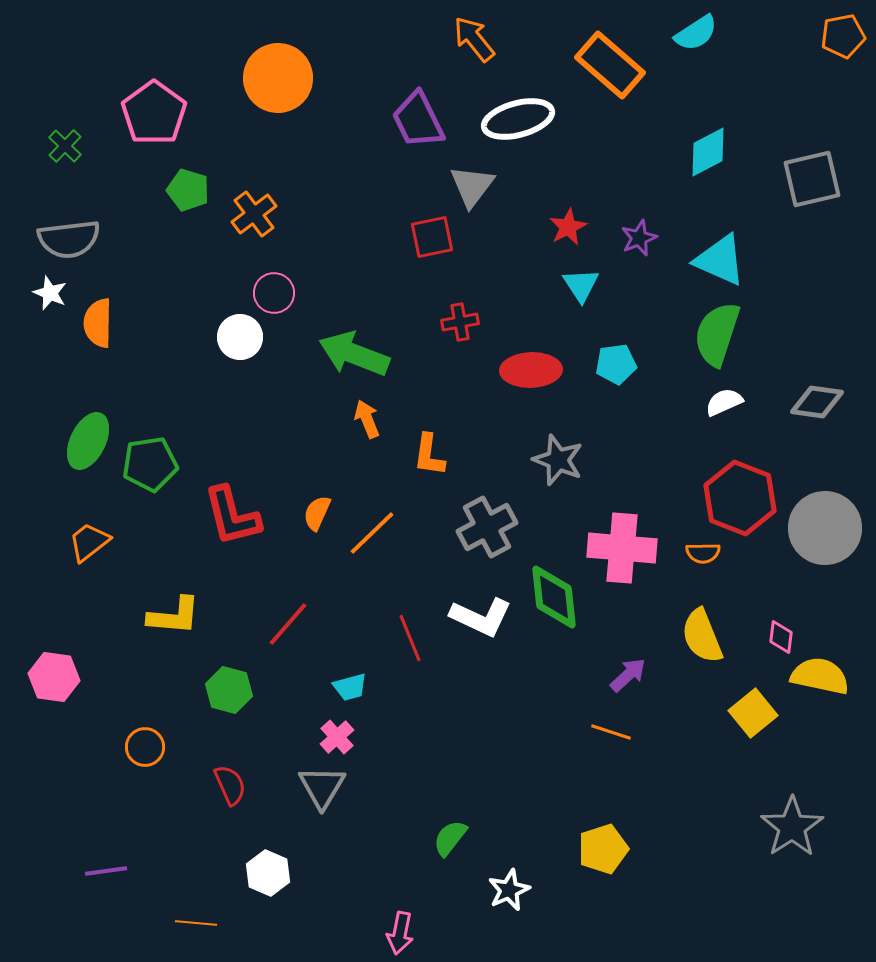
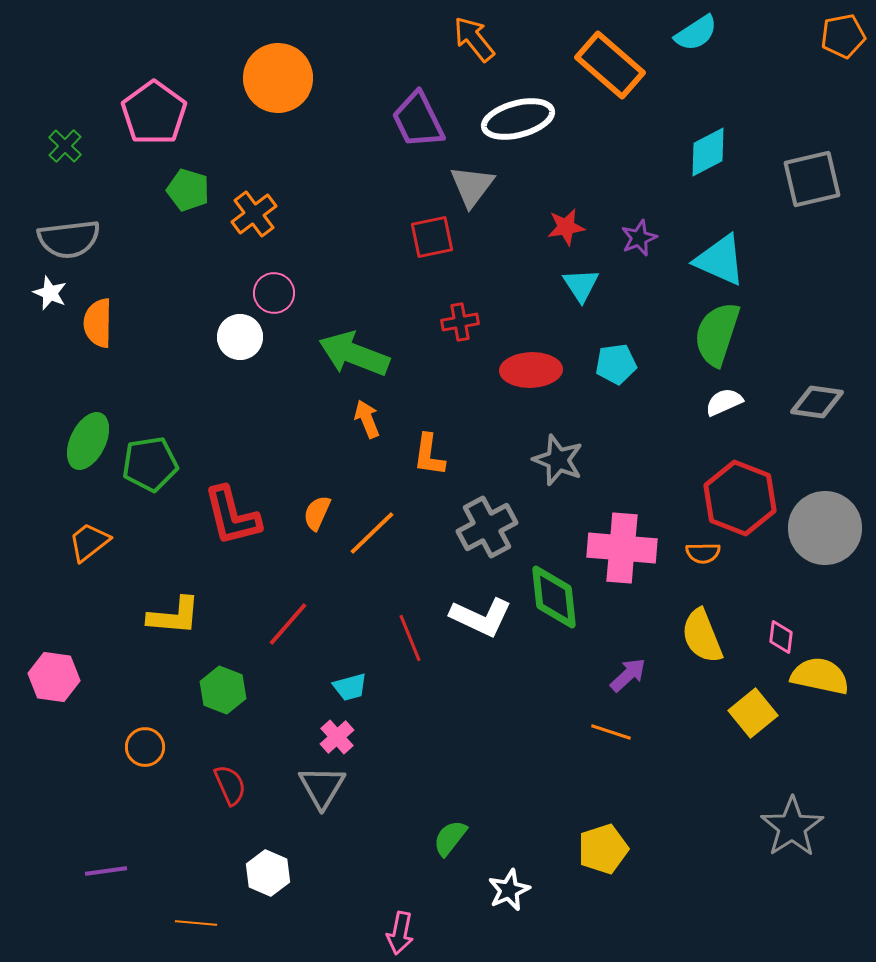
red star at (568, 227): moved 2 px left; rotated 18 degrees clockwise
green hexagon at (229, 690): moved 6 px left; rotated 6 degrees clockwise
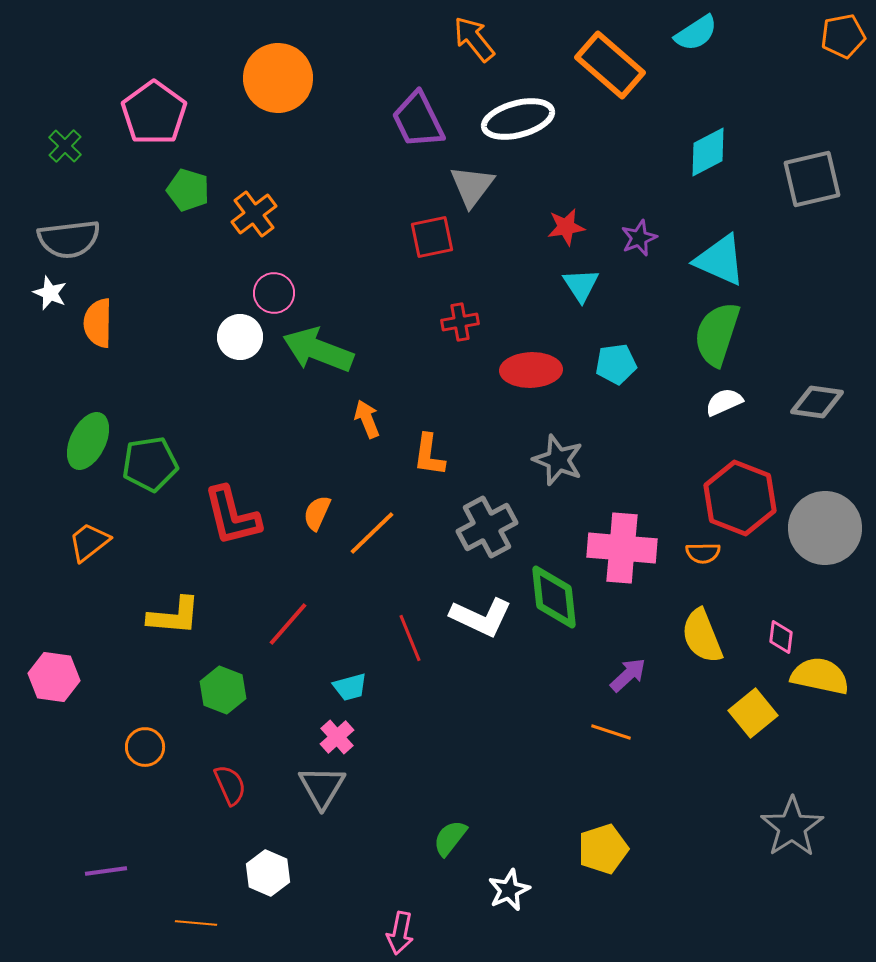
green arrow at (354, 354): moved 36 px left, 4 px up
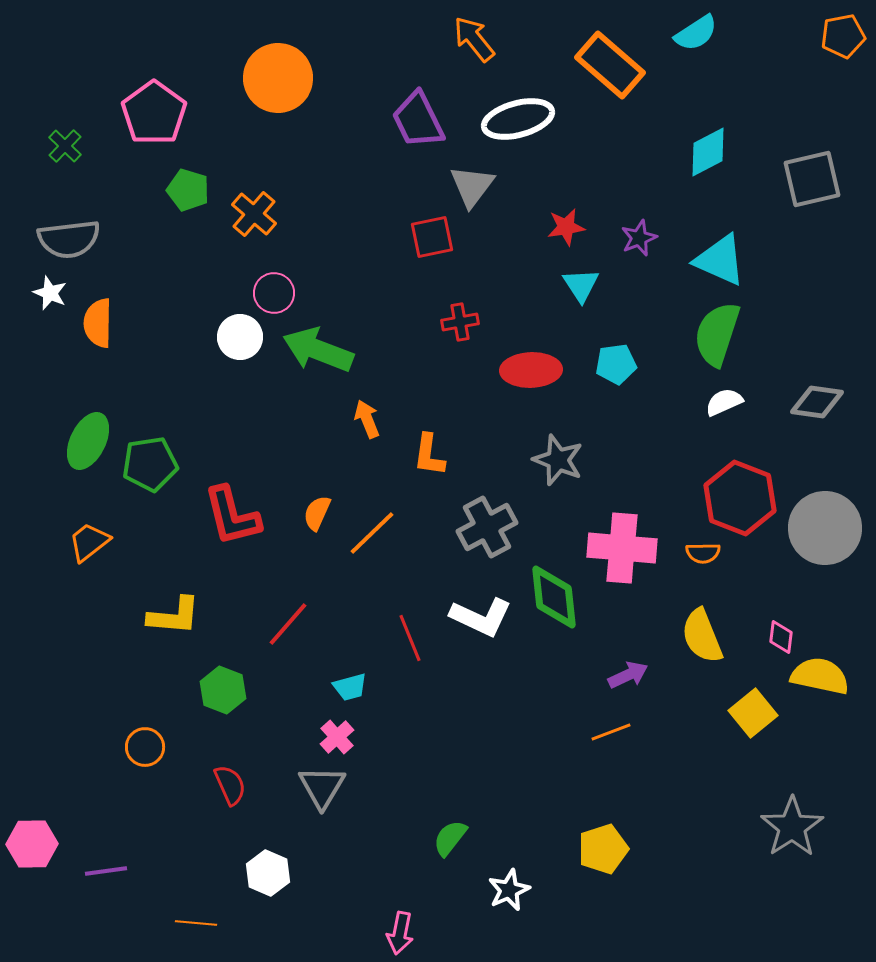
orange cross at (254, 214): rotated 12 degrees counterclockwise
purple arrow at (628, 675): rotated 18 degrees clockwise
pink hexagon at (54, 677): moved 22 px left, 167 px down; rotated 9 degrees counterclockwise
orange line at (611, 732): rotated 39 degrees counterclockwise
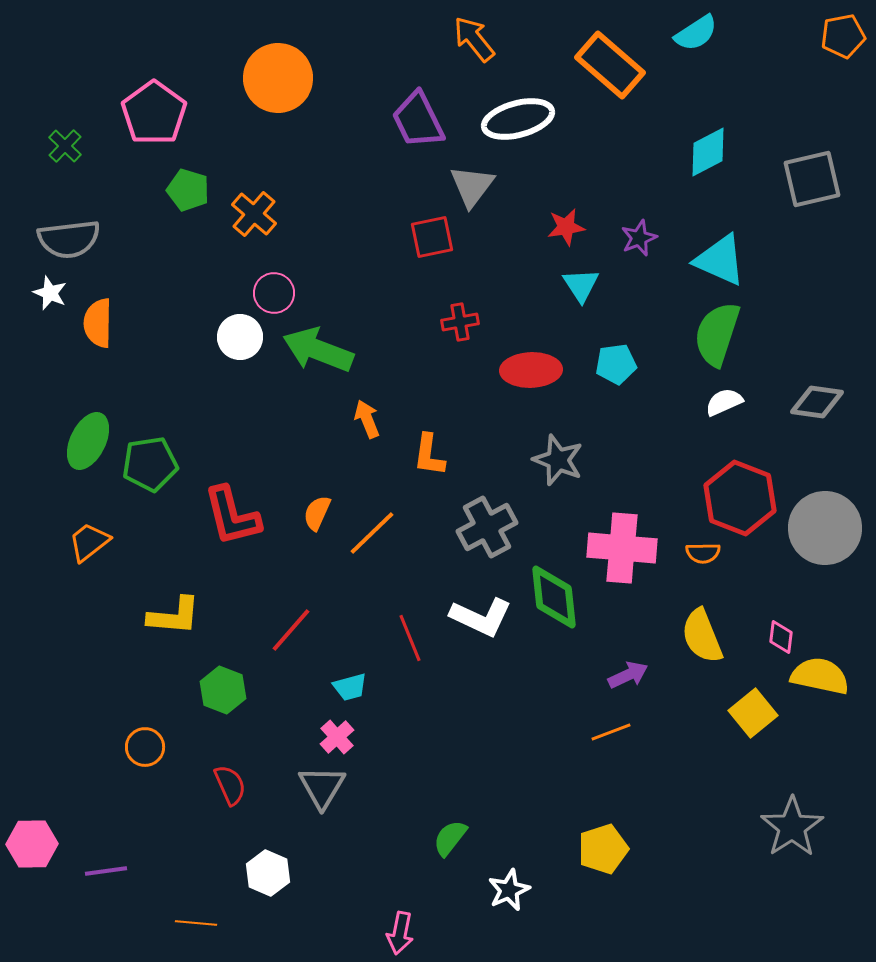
red line at (288, 624): moved 3 px right, 6 px down
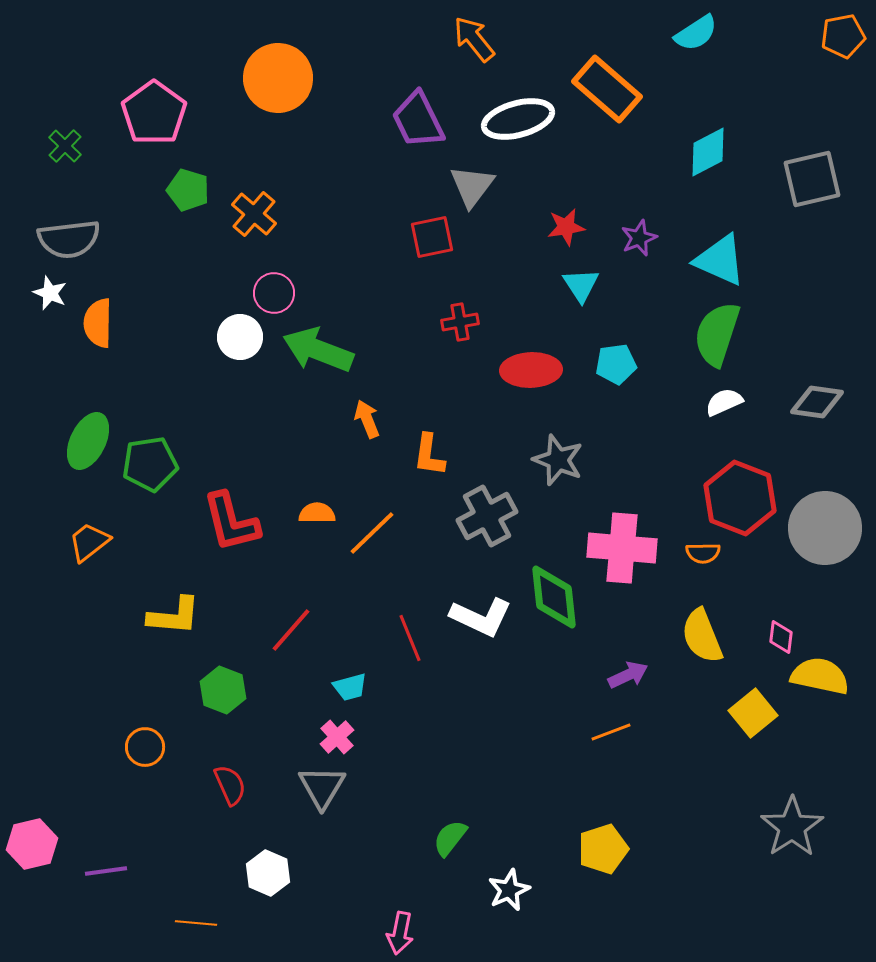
orange rectangle at (610, 65): moved 3 px left, 24 px down
orange semicircle at (317, 513): rotated 66 degrees clockwise
red L-shape at (232, 516): moved 1 px left, 6 px down
gray cross at (487, 527): moved 11 px up
pink hexagon at (32, 844): rotated 12 degrees counterclockwise
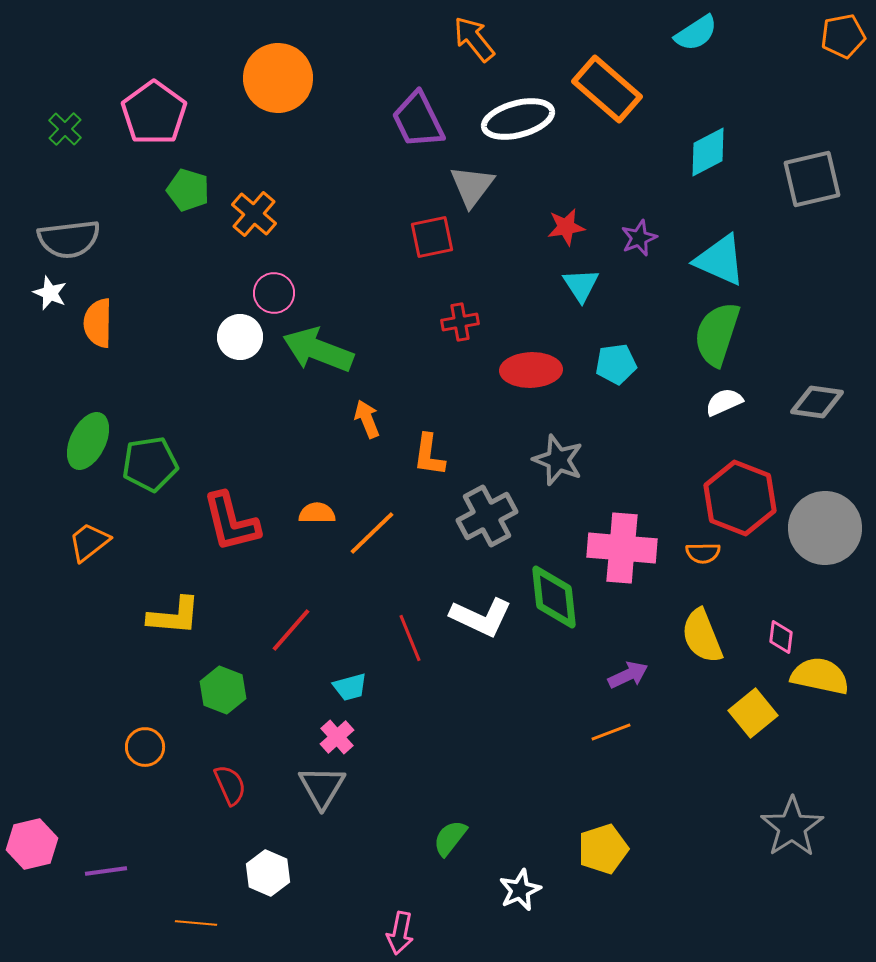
green cross at (65, 146): moved 17 px up
white star at (509, 890): moved 11 px right
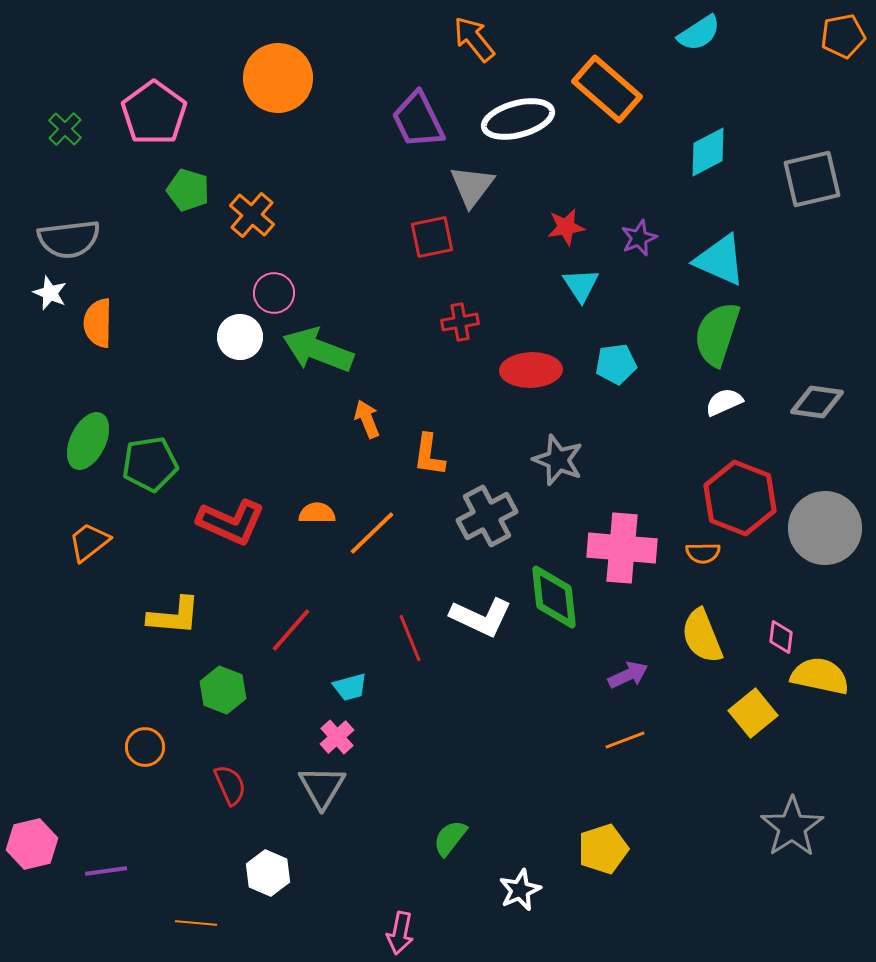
cyan semicircle at (696, 33): moved 3 px right
orange cross at (254, 214): moved 2 px left, 1 px down
red L-shape at (231, 522): rotated 52 degrees counterclockwise
orange line at (611, 732): moved 14 px right, 8 px down
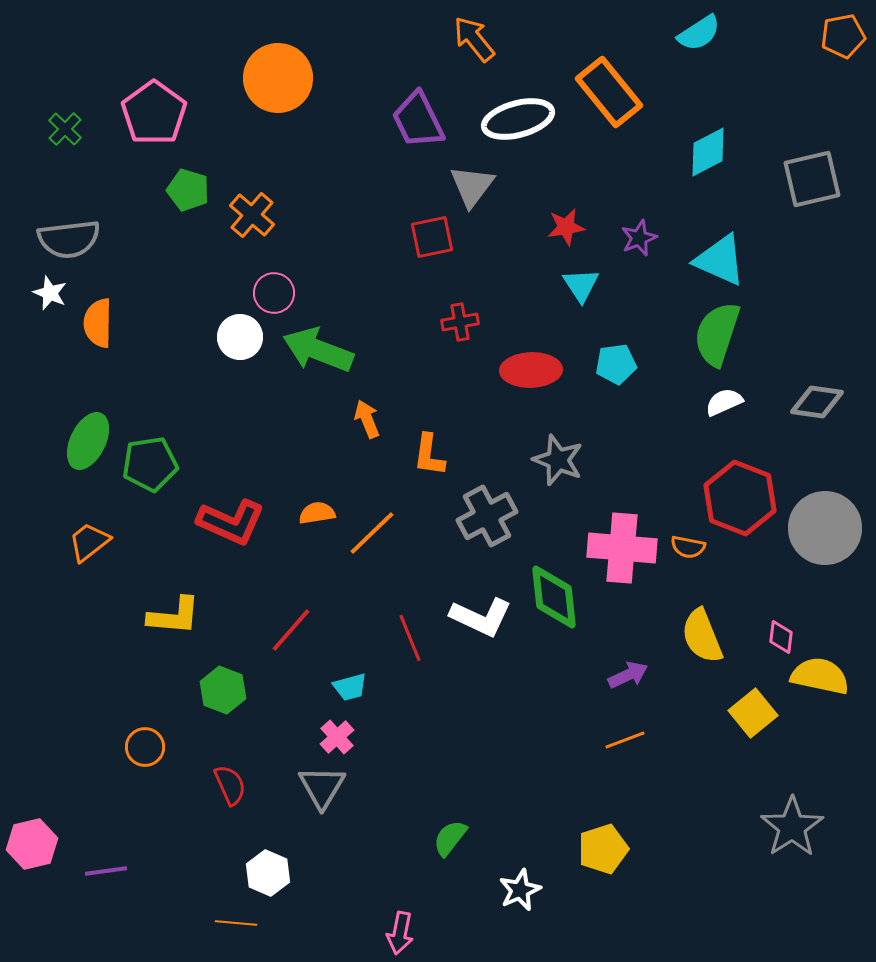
orange rectangle at (607, 89): moved 2 px right, 3 px down; rotated 10 degrees clockwise
orange semicircle at (317, 513): rotated 9 degrees counterclockwise
orange semicircle at (703, 553): moved 15 px left, 6 px up; rotated 12 degrees clockwise
orange line at (196, 923): moved 40 px right
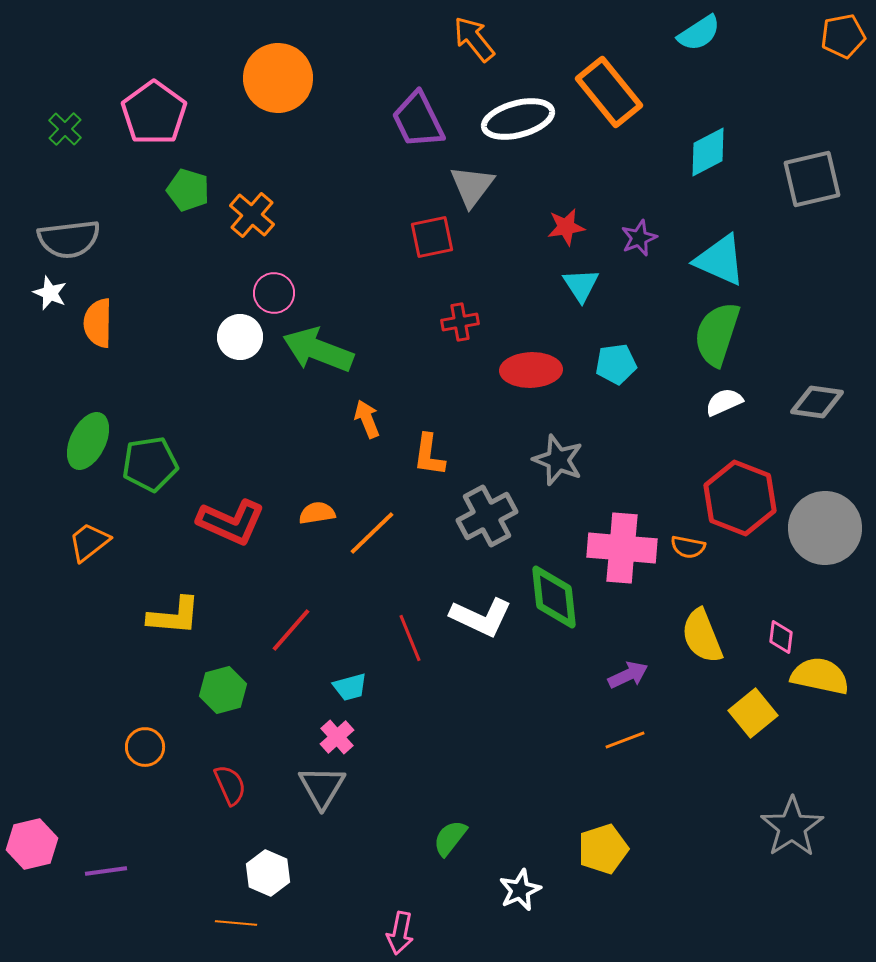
green hexagon at (223, 690): rotated 24 degrees clockwise
